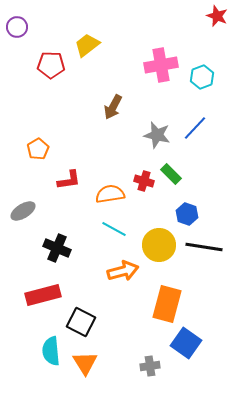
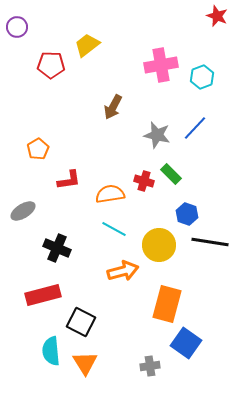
black line: moved 6 px right, 5 px up
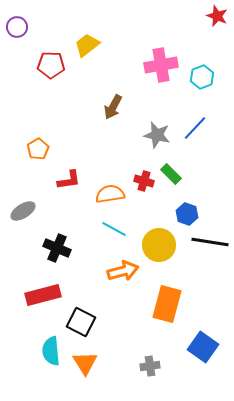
blue square: moved 17 px right, 4 px down
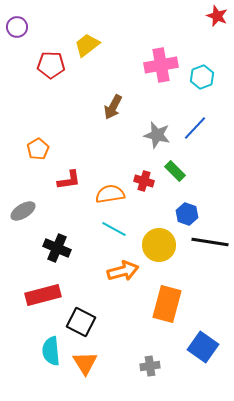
green rectangle: moved 4 px right, 3 px up
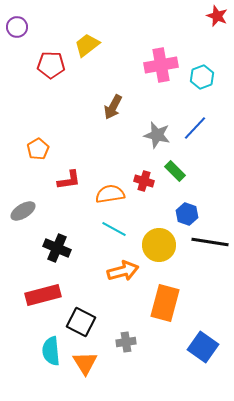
orange rectangle: moved 2 px left, 1 px up
gray cross: moved 24 px left, 24 px up
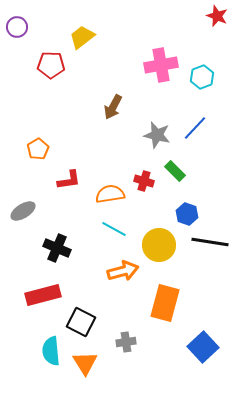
yellow trapezoid: moved 5 px left, 8 px up
blue square: rotated 12 degrees clockwise
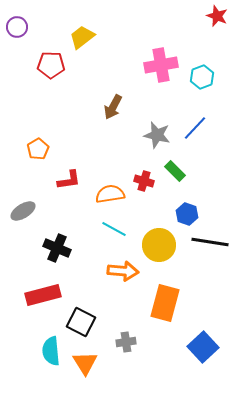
orange arrow: rotated 20 degrees clockwise
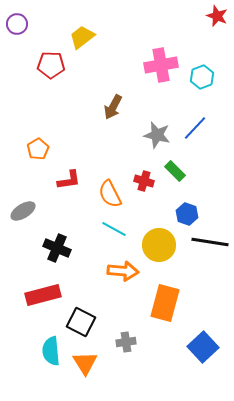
purple circle: moved 3 px up
orange semicircle: rotated 108 degrees counterclockwise
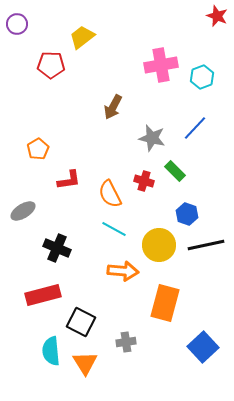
gray star: moved 5 px left, 3 px down
black line: moved 4 px left, 3 px down; rotated 21 degrees counterclockwise
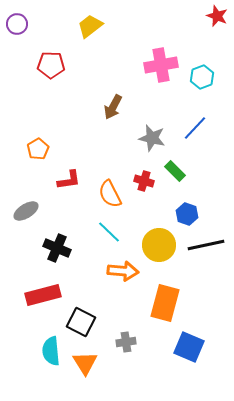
yellow trapezoid: moved 8 px right, 11 px up
gray ellipse: moved 3 px right
cyan line: moved 5 px left, 3 px down; rotated 15 degrees clockwise
blue square: moved 14 px left; rotated 24 degrees counterclockwise
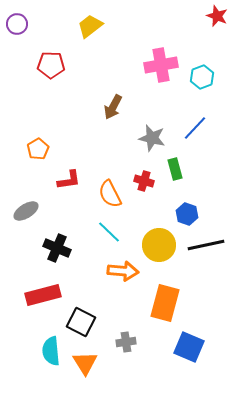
green rectangle: moved 2 px up; rotated 30 degrees clockwise
